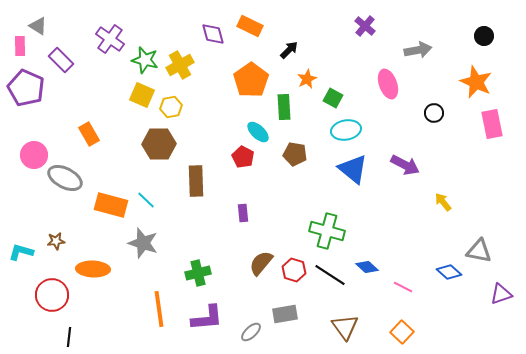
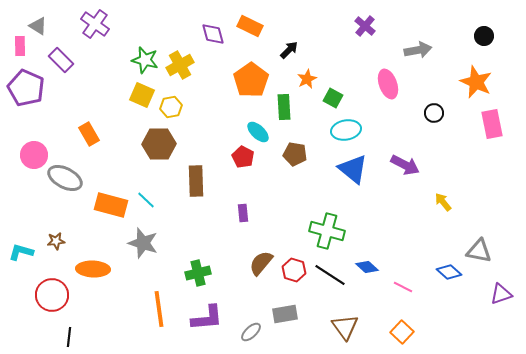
purple cross at (110, 39): moved 15 px left, 15 px up
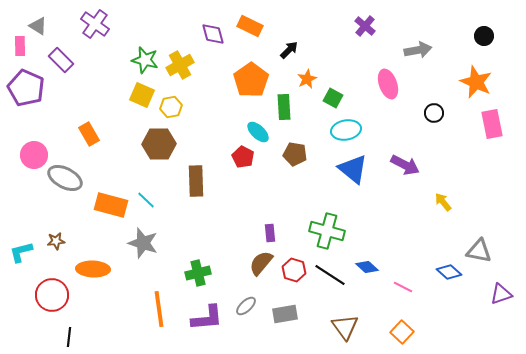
purple rectangle at (243, 213): moved 27 px right, 20 px down
cyan L-shape at (21, 252): rotated 30 degrees counterclockwise
gray ellipse at (251, 332): moved 5 px left, 26 px up
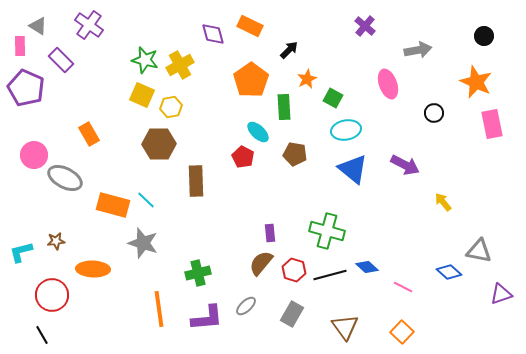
purple cross at (95, 24): moved 6 px left, 1 px down
orange rectangle at (111, 205): moved 2 px right
black line at (330, 275): rotated 48 degrees counterclockwise
gray rectangle at (285, 314): moved 7 px right; rotated 50 degrees counterclockwise
black line at (69, 337): moved 27 px left, 2 px up; rotated 36 degrees counterclockwise
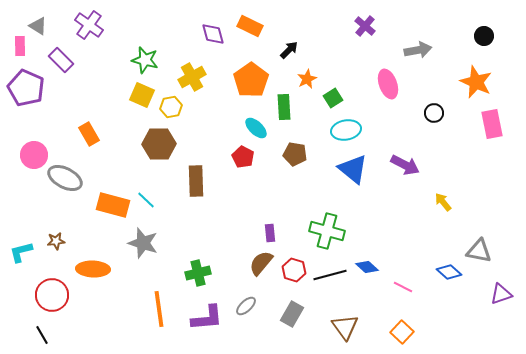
yellow cross at (180, 65): moved 12 px right, 12 px down
green square at (333, 98): rotated 30 degrees clockwise
cyan ellipse at (258, 132): moved 2 px left, 4 px up
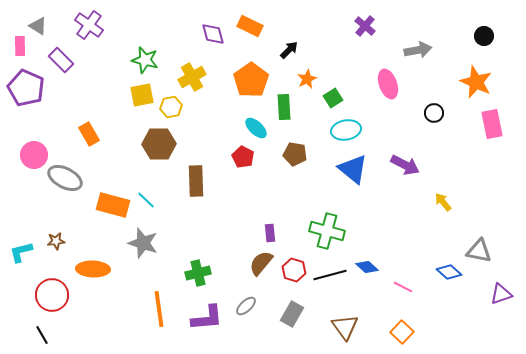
yellow square at (142, 95): rotated 35 degrees counterclockwise
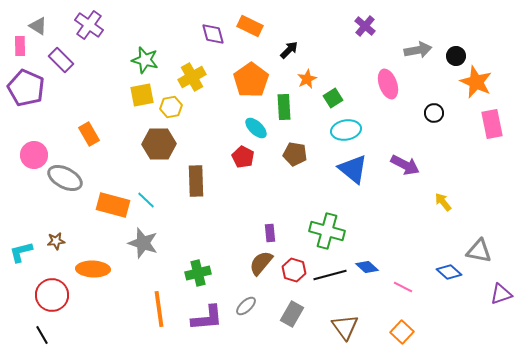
black circle at (484, 36): moved 28 px left, 20 px down
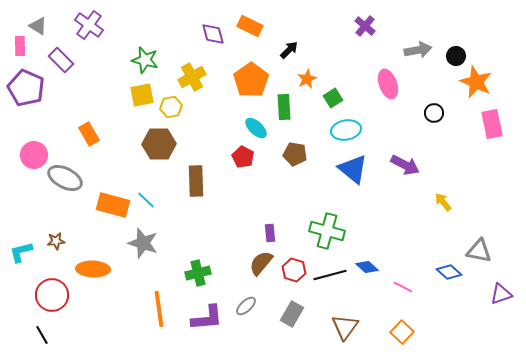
brown triangle at (345, 327): rotated 12 degrees clockwise
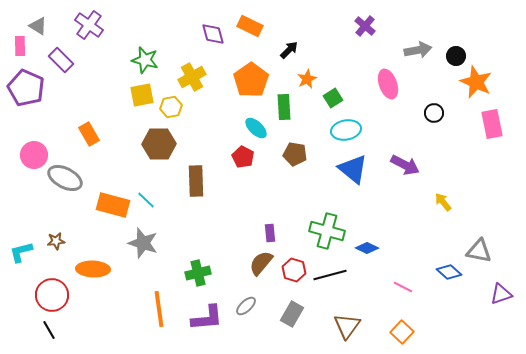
blue diamond at (367, 267): moved 19 px up; rotated 15 degrees counterclockwise
brown triangle at (345, 327): moved 2 px right, 1 px up
black line at (42, 335): moved 7 px right, 5 px up
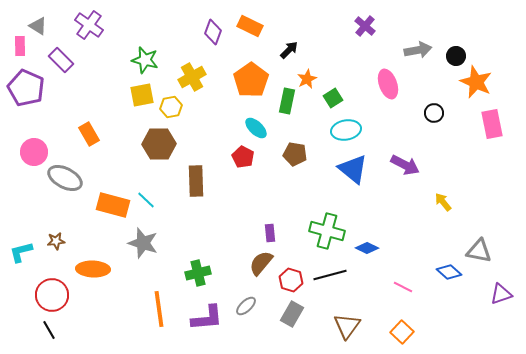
purple diamond at (213, 34): moved 2 px up; rotated 35 degrees clockwise
green rectangle at (284, 107): moved 3 px right, 6 px up; rotated 15 degrees clockwise
pink circle at (34, 155): moved 3 px up
red hexagon at (294, 270): moved 3 px left, 10 px down
